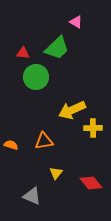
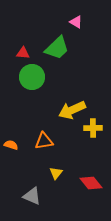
green circle: moved 4 px left
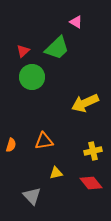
red triangle: moved 2 px up; rotated 48 degrees counterclockwise
yellow arrow: moved 13 px right, 7 px up
yellow cross: moved 23 px down; rotated 12 degrees counterclockwise
orange semicircle: rotated 88 degrees clockwise
yellow triangle: rotated 40 degrees clockwise
gray triangle: rotated 24 degrees clockwise
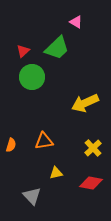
yellow cross: moved 3 px up; rotated 30 degrees counterclockwise
red diamond: rotated 40 degrees counterclockwise
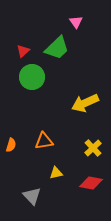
pink triangle: rotated 24 degrees clockwise
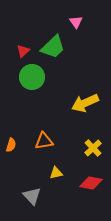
green trapezoid: moved 4 px left, 1 px up
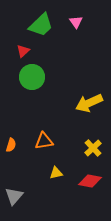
green trapezoid: moved 12 px left, 22 px up
yellow arrow: moved 4 px right
red diamond: moved 1 px left, 2 px up
gray triangle: moved 18 px left; rotated 24 degrees clockwise
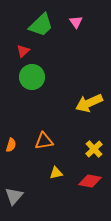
yellow cross: moved 1 px right, 1 px down
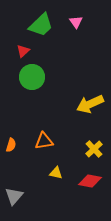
yellow arrow: moved 1 px right, 1 px down
yellow triangle: rotated 24 degrees clockwise
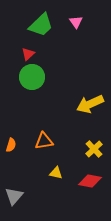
red triangle: moved 5 px right, 3 px down
